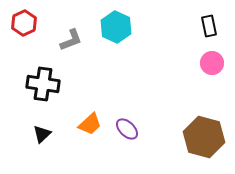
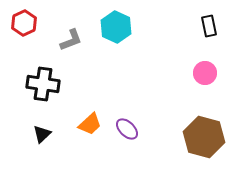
pink circle: moved 7 px left, 10 px down
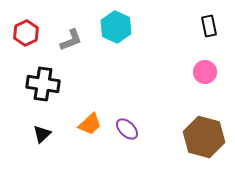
red hexagon: moved 2 px right, 10 px down
pink circle: moved 1 px up
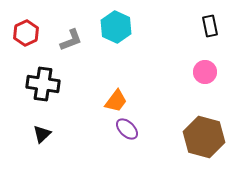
black rectangle: moved 1 px right
orange trapezoid: moved 26 px right, 23 px up; rotated 10 degrees counterclockwise
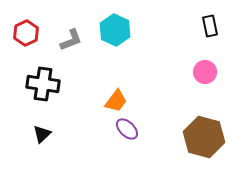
cyan hexagon: moved 1 px left, 3 px down
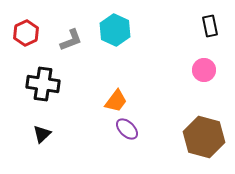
pink circle: moved 1 px left, 2 px up
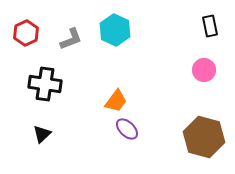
gray L-shape: moved 1 px up
black cross: moved 2 px right
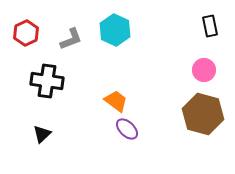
black cross: moved 2 px right, 3 px up
orange trapezoid: rotated 90 degrees counterclockwise
brown hexagon: moved 1 px left, 23 px up
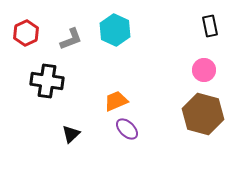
orange trapezoid: rotated 60 degrees counterclockwise
black triangle: moved 29 px right
